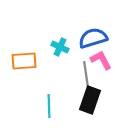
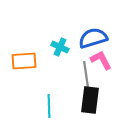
black rectangle: rotated 12 degrees counterclockwise
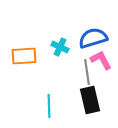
orange rectangle: moved 5 px up
gray line: moved 1 px right, 2 px up
black rectangle: rotated 20 degrees counterclockwise
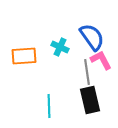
blue semicircle: moved 1 px left, 1 px up; rotated 72 degrees clockwise
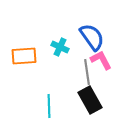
black rectangle: rotated 16 degrees counterclockwise
